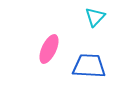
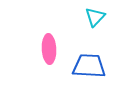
pink ellipse: rotated 28 degrees counterclockwise
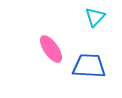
pink ellipse: moved 2 px right; rotated 32 degrees counterclockwise
